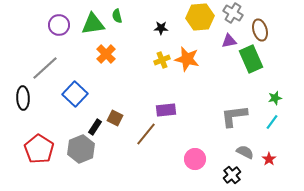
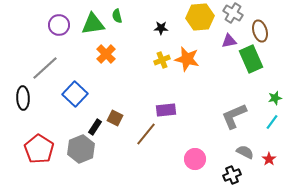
brown ellipse: moved 1 px down
gray L-shape: rotated 16 degrees counterclockwise
black cross: rotated 18 degrees clockwise
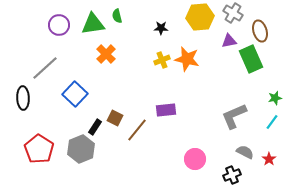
brown line: moved 9 px left, 4 px up
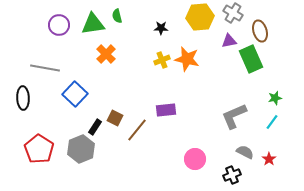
gray line: rotated 52 degrees clockwise
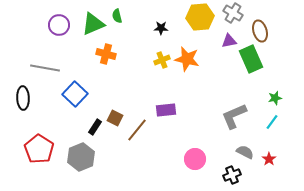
green triangle: rotated 15 degrees counterclockwise
orange cross: rotated 30 degrees counterclockwise
gray hexagon: moved 8 px down
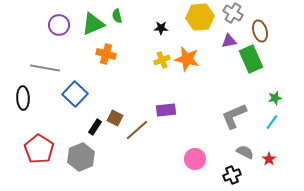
brown line: rotated 10 degrees clockwise
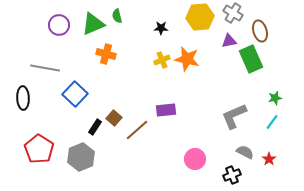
brown square: moved 1 px left; rotated 14 degrees clockwise
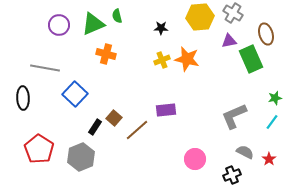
brown ellipse: moved 6 px right, 3 px down
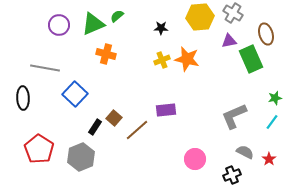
green semicircle: rotated 64 degrees clockwise
